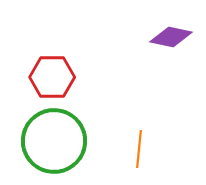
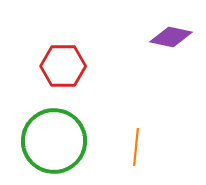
red hexagon: moved 11 px right, 11 px up
orange line: moved 3 px left, 2 px up
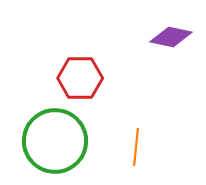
red hexagon: moved 17 px right, 12 px down
green circle: moved 1 px right
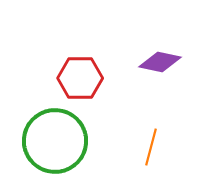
purple diamond: moved 11 px left, 25 px down
orange line: moved 15 px right; rotated 9 degrees clockwise
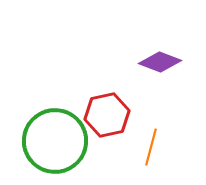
purple diamond: rotated 9 degrees clockwise
red hexagon: moved 27 px right, 37 px down; rotated 12 degrees counterclockwise
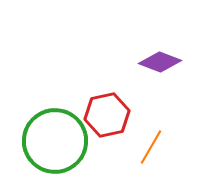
orange line: rotated 15 degrees clockwise
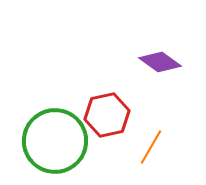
purple diamond: rotated 15 degrees clockwise
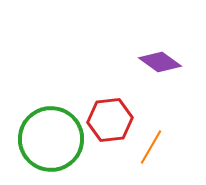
red hexagon: moved 3 px right, 5 px down; rotated 6 degrees clockwise
green circle: moved 4 px left, 2 px up
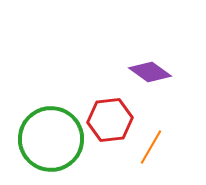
purple diamond: moved 10 px left, 10 px down
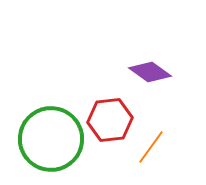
orange line: rotated 6 degrees clockwise
